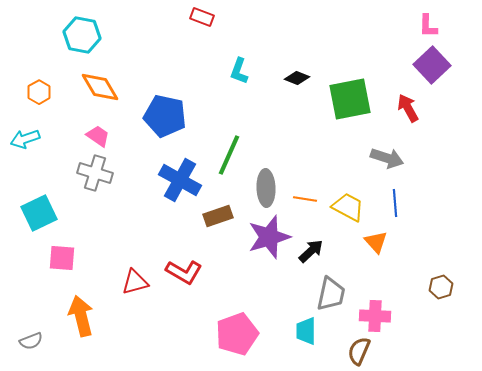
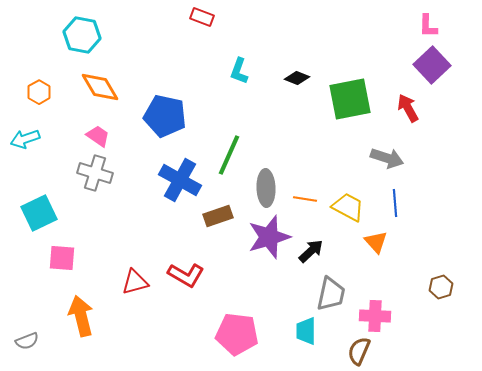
red L-shape: moved 2 px right, 3 px down
pink pentagon: rotated 27 degrees clockwise
gray semicircle: moved 4 px left
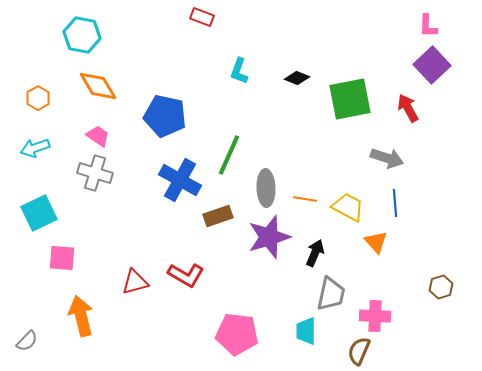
orange diamond: moved 2 px left, 1 px up
orange hexagon: moved 1 px left, 6 px down
cyan arrow: moved 10 px right, 9 px down
black arrow: moved 4 px right, 2 px down; rotated 24 degrees counterclockwise
gray semicircle: rotated 25 degrees counterclockwise
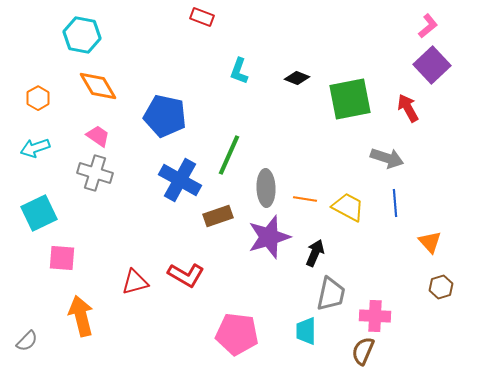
pink L-shape: rotated 130 degrees counterclockwise
orange triangle: moved 54 px right
brown semicircle: moved 4 px right
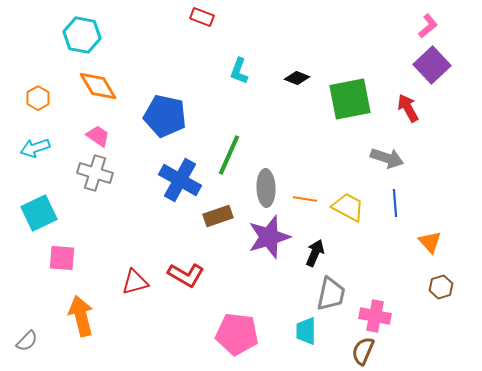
pink cross: rotated 8 degrees clockwise
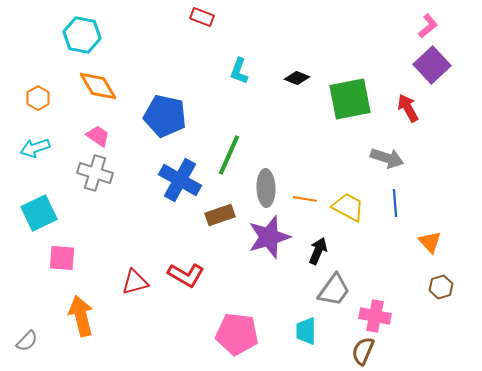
brown rectangle: moved 2 px right, 1 px up
black arrow: moved 3 px right, 2 px up
gray trapezoid: moved 3 px right, 4 px up; rotated 24 degrees clockwise
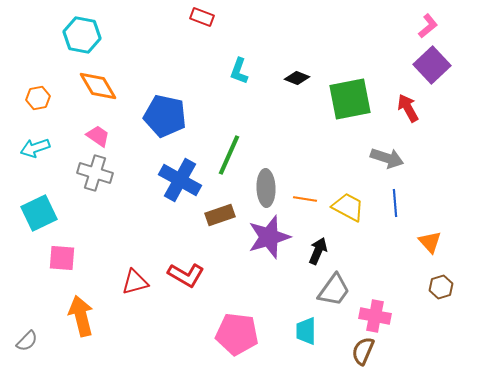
orange hexagon: rotated 20 degrees clockwise
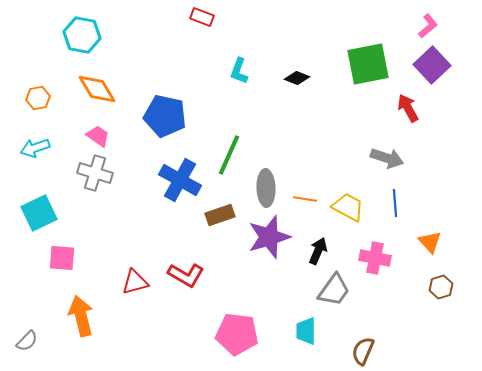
orange diamond: moved 1 px left, 3 px down
green square: moved 18 px right, 35 px up
pink cross: moved 58 px up
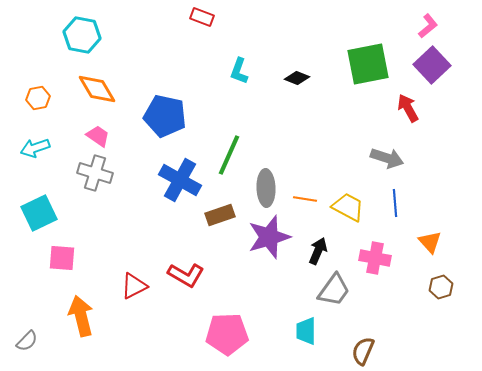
red triangle: moved 1 px left, 4 px down; rotated 12 degrees counterclockwise
pink pentagon: moved 10 px left; rotated 9 degrees counterclockwise
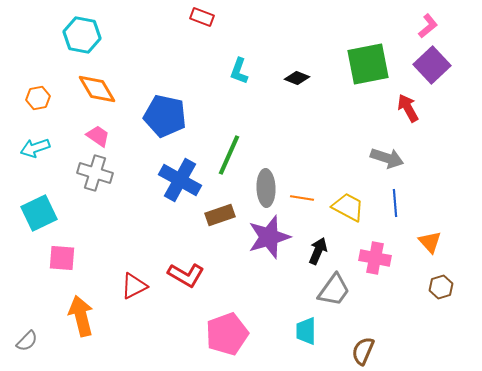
orange line: moved 3 px left, 1 px up
pink pentagon: rotated 18 degrees counterclockwise
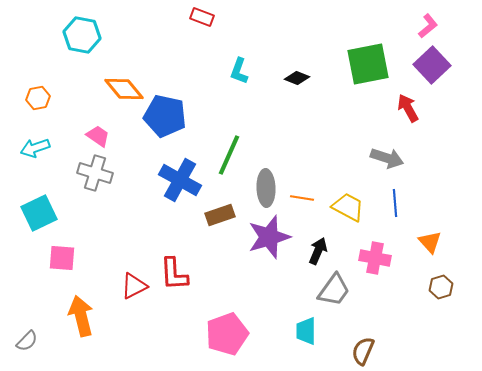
orange diamond: moved 27 px right; rotated 9 degrees counterclockwise
red L-shape: moved 12 px left, 1 px up; rotated 57 degrees clockwise
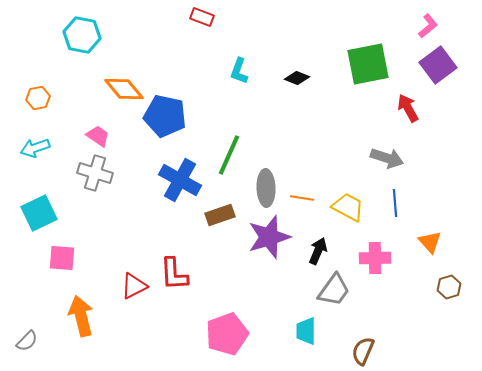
purple square: moved 6 px right; rotated 6 degrees clockwise
pink cross: rotated 12 degrees counterclockwise
brown hexagon: moved 8 px right
